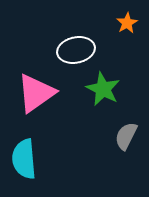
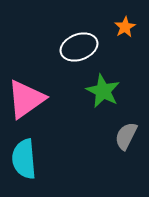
orange star: moved 2 px left, 4 px down
white ellipse: moved 3 px right, 3 px up; rotated 9 degrees counterclockwise
green star: moved 2 px down
pink triangle: moved 10 px left, 6 px down
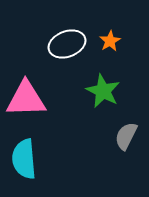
orange star: moved 15 px left, 14 px down
white ellipse: moved 12 px left, 3 px up
pink triangle: rotated 33 degrees clockwise
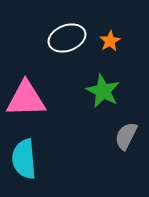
white ellipse: moved 6 px up
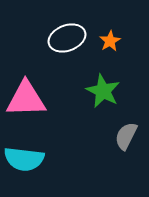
cyan semicircle: rotated 78 degrees counterclockwise
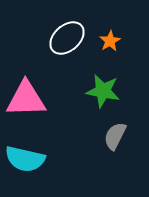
white ellipse: rotated 21 degrees counterclockwise
green star: rotated 16 degrees counterclockwise
gray semicircle: moved 11 px left
cyan semicircle: moved 1 px right; rotated 6 degrees clockwise
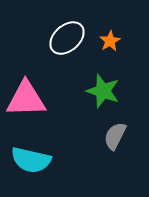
green star: rotated 8 degrees clockwise
cyan semicircle: moved 6 px right, 1 px down
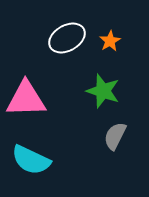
white ellipse: rotated 12 degrees clockwise
cyan semicircle: rotated 12 degrees clockwise
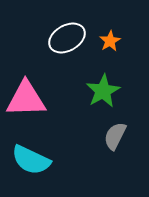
green star: rotated 24 degrees clockwise
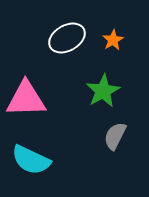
orange star: moved 3 px right, 1 px up
